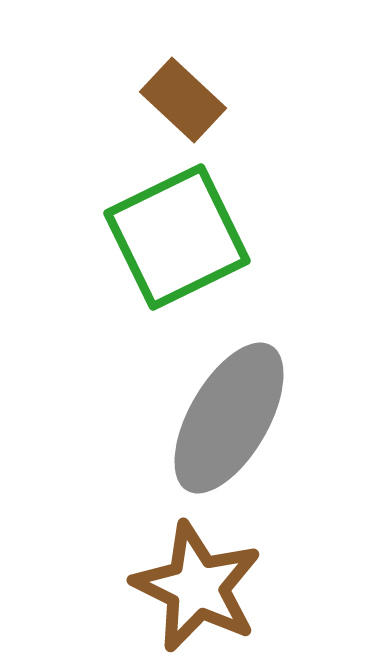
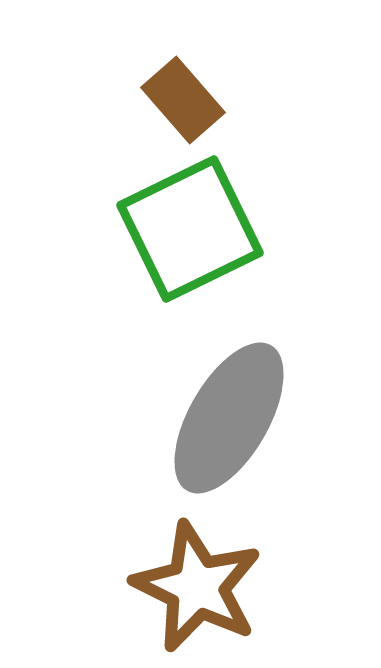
brown rectangle: rotated 6 degrees clockwise
green square: moved 13 px right, 8 px up
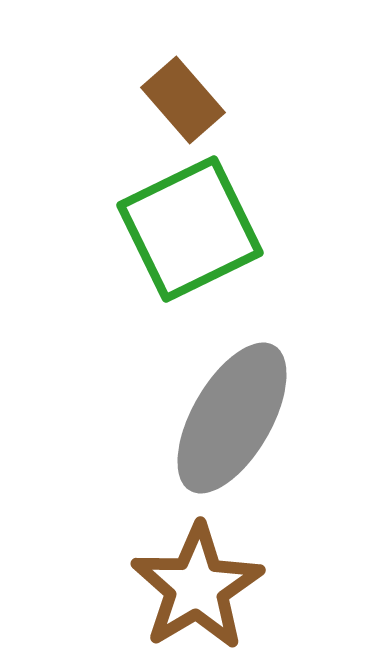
gray ellipse: moved 3 px right
brown star: rotated 15 degrees clockwise
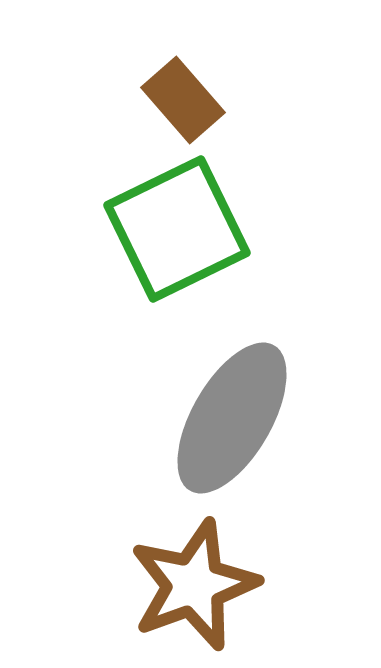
green square: moved 13 px left
brown star: moved 3 px left, 2 px up; rotated 11 degrees clockwise
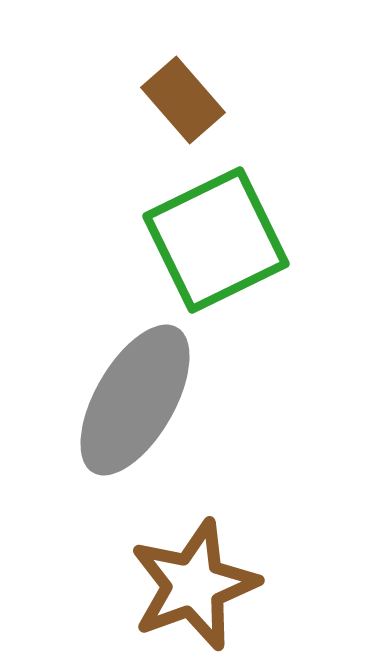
green square: moved 39 px right, 11 px down
gray ellipse: moved 97 px left, 18 px up
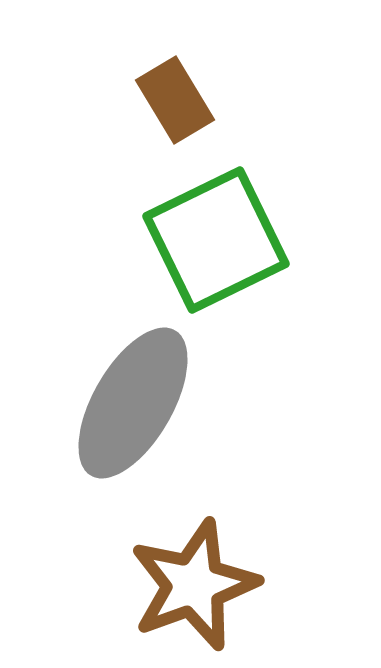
brown rectangle: moved 8 px left; rotated 10 degrees clockwise
gray ellipse: moved 2 px left, 3 px down
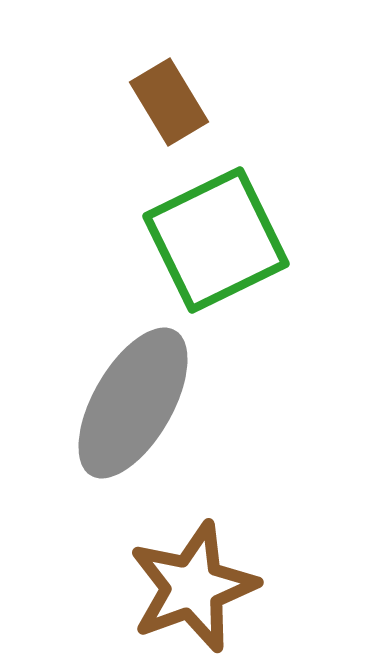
brown rectangle: moved 6 px left, 2 px down
brown star: moved 1 px left, 2 px down
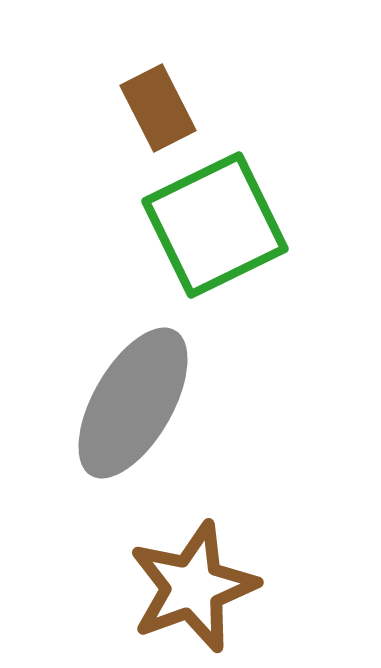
brown rectangle: moved 11 px left, 6 px down; rotated 4 degrees clockwise
green square: moved 1 px left, 15 px up
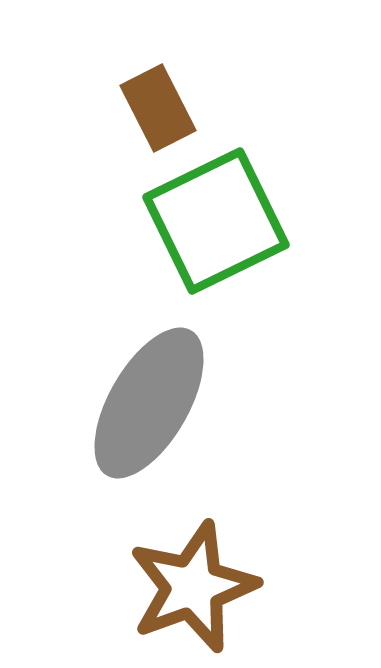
green square: moved 1 px right, 4 px up
gray ellipse: moved 16 px right
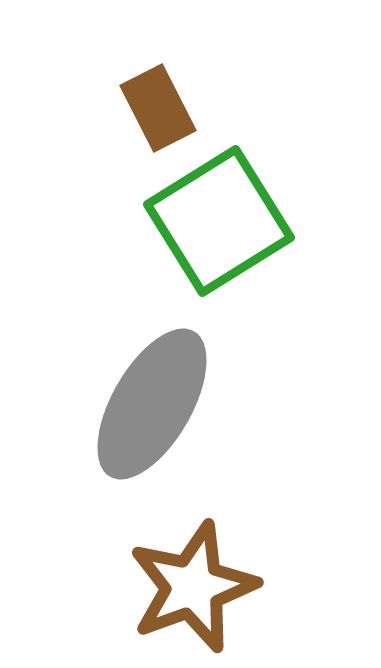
green square: moved 3 px right; rotated 6 degrees counterclockwise
gray ellipse: moved 3 px right, 1 px down
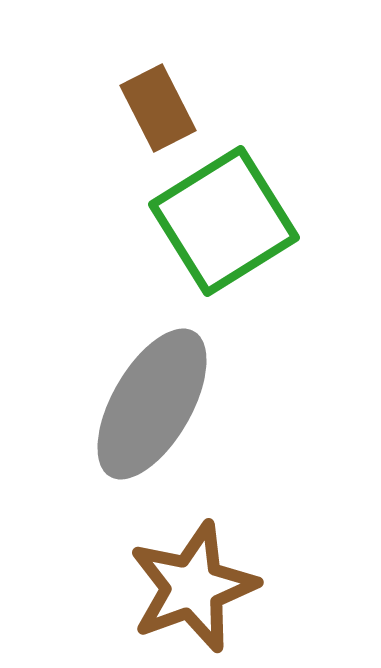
green square: moved 5 px right
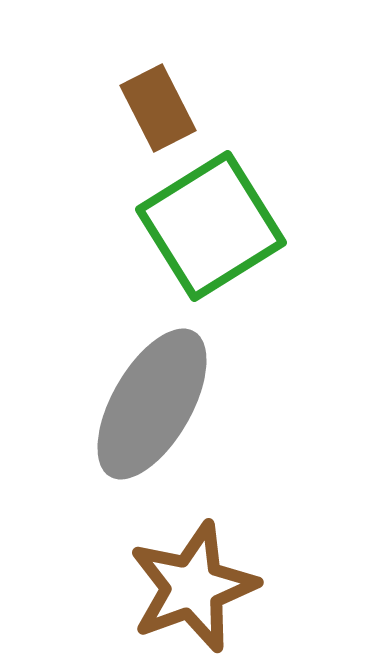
green square: moved 13 px left, 5 px down
